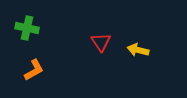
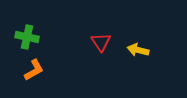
green cross: moved 9 px down
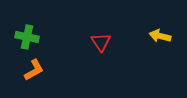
yellow arrow: moved 22 px right, 14 px up
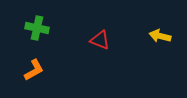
green cross: moved 10 px right, 9 px up
red triangle: moved 1 px left, 2 px up; rotated 35 degrees counterclockwise
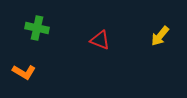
yellow arrow: rotated 65 degrees counterclockwise
orange L-shape: moved 10 px left, 2 px down; rotated 60 degrees clockwise
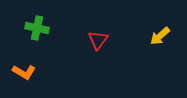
yellow arrow: rotated 10 degrees clockwise
red triangle: moved 2 px left; rotated 45 degrees clockwise
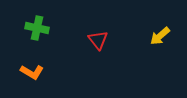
red triangle: rotated 15 degrees counterclockwise
orange L-shape: moved 8 px right
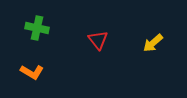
yellow arrow: moved 7 px left, 7 px down
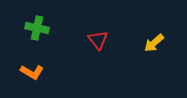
yellow arrow: moved 1 px right
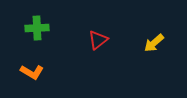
green cross: rotated 15 degrees counterclockwise
red triangle: rotated 30 degrees clockwise
